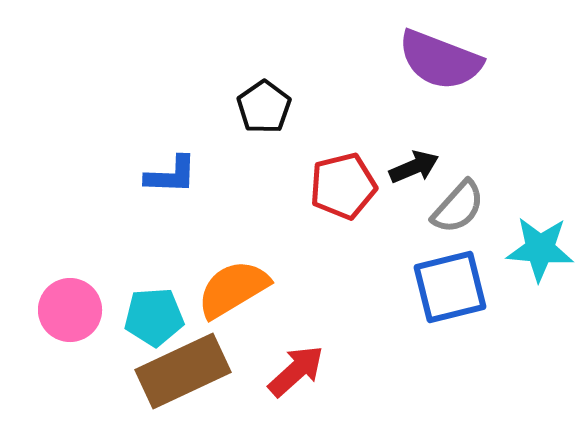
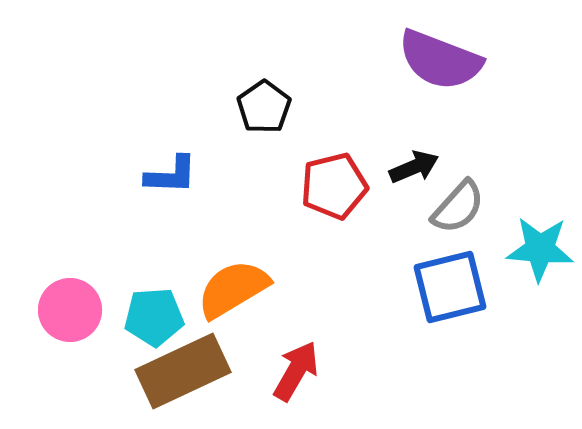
red pentagon: moved 9 px left
red arrow: rotated 18 degrees counterclockwise
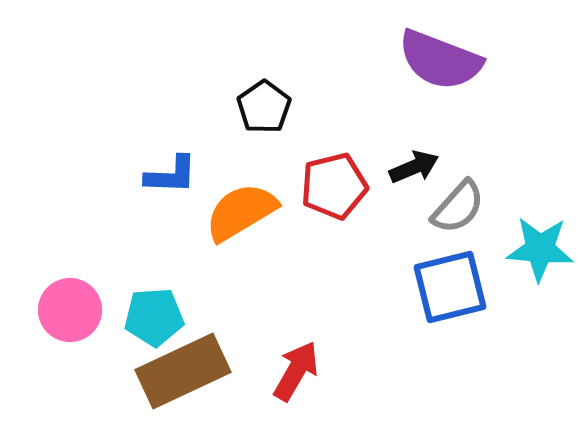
orange semicircle: moved 8 px right, 77 px up
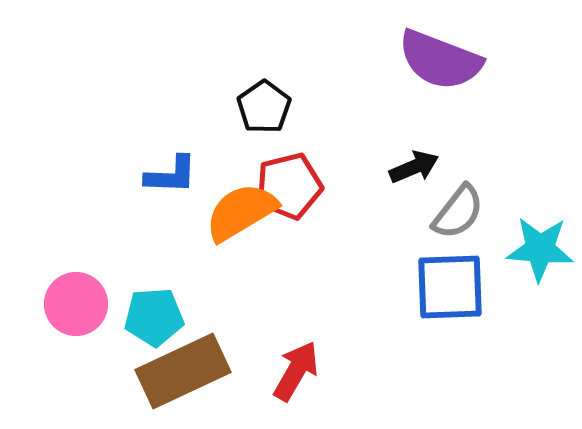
red pentagon: moved 45 px left
gray semicircle: moved 5 px down; rotated 4 degrees counterclockwise
blue square: rotated 12 degrees clockwise
pink circle: moved 6 px right, 6 px up
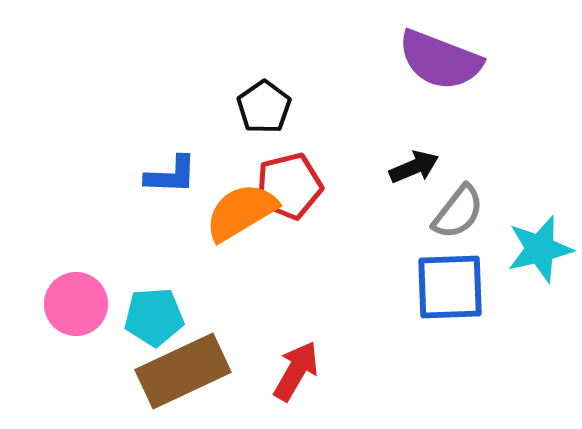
cyan star: rotated 18 degrees counterclockwise
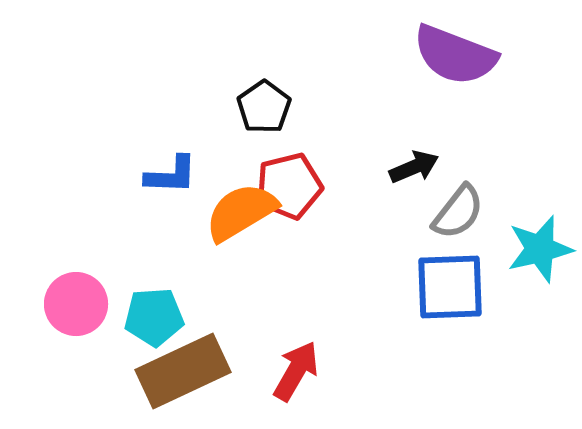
purple semicircle: moved 15 px right, 5 px up
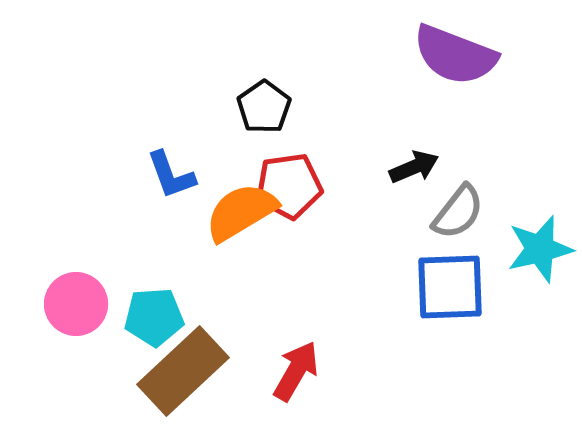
blue L-shape: rotated 68 degrees clockwise
red pentagon: rotated 6 degrees clockwise
brown rectangle: rotated 18 degrees counterclockwise
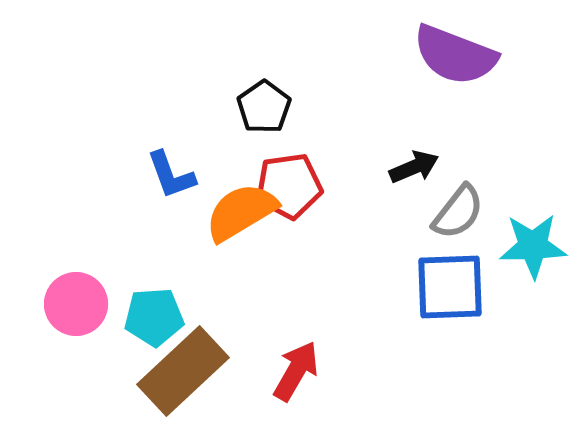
cyan star: moved 7 px left, 3 px up; rotated 12 degrees clockwise
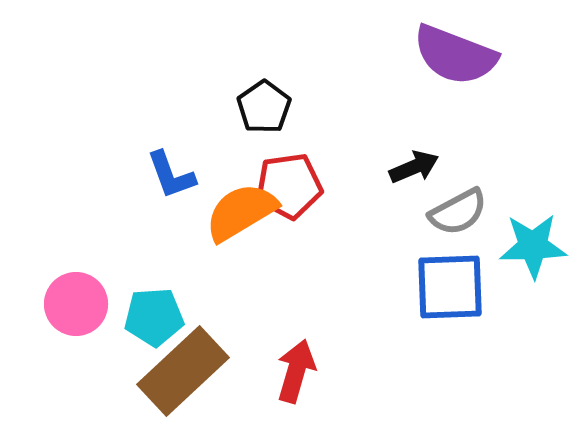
gray semicircle: rotated 24 degrees clockwise
red arrow: rotated 14 degrees counterclockwise
